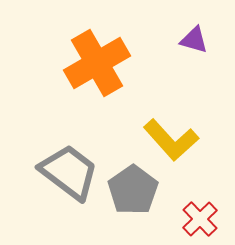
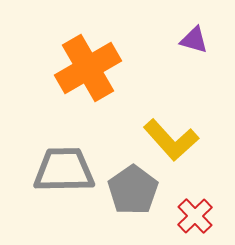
orange cross: moved 9 px left, 5 px down
gray trapezoid: moved 5 px left, 2 px up; rotated 38 degrees counterclockwise
red cross: moved 5 px left, 3 px up
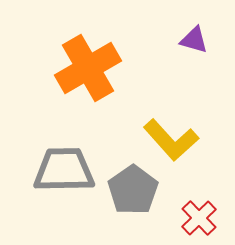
red cross: moved 4 px right, 2 px down
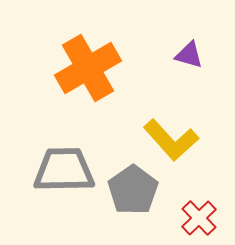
purple triangle: moved 5 px left, 15 px down
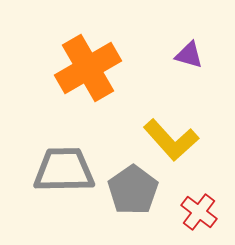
red cross: moved 6 px up; rotated 9 degrees counterclockwise
